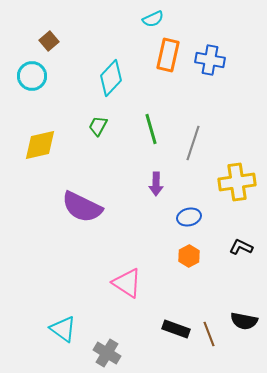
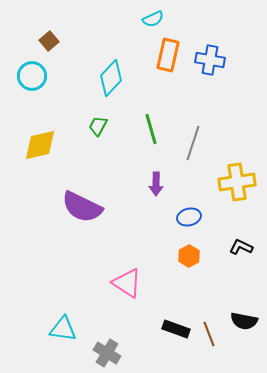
cyan triangle: rotated 28 degrees counterclockwise
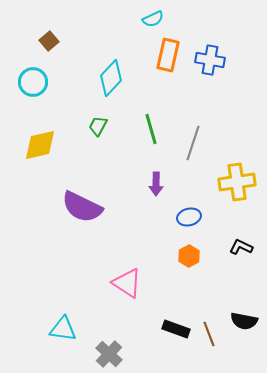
cyan circle: moved 1 px right, 6 px down
gray cross: moved 2 px right, 1 px down; rotated 12 degrees clockwise
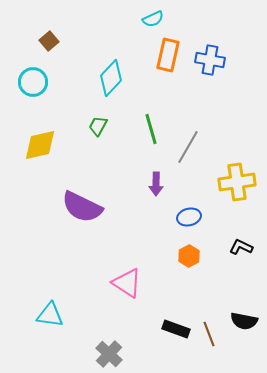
gray line: moved 5 px left, 4 px down; rotated 12 degrees clockwise
cyan triangle: moved 13 px left, 14 px up
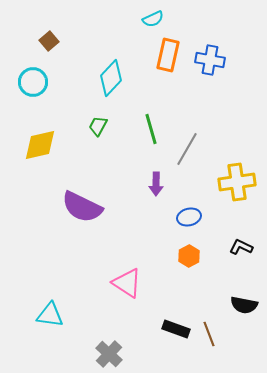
gray line: moved 1 px left, 2 px down
black semicircle: moved 16 px up
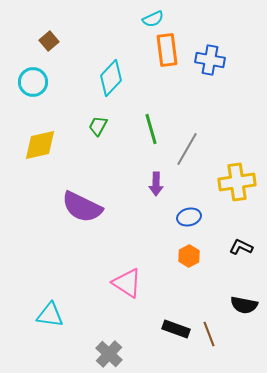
orange rectangle: moved 1 px left, 5 px up; rotated 20 degrees counterclockwise
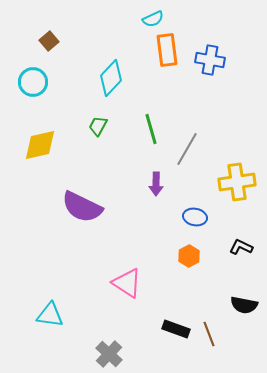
blue ellipse: moved 6 px right; rotated 25 degrees clockwise
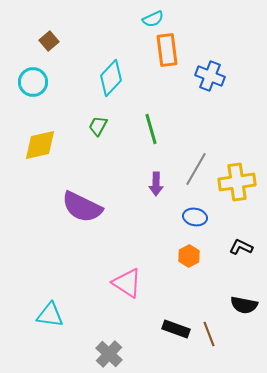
blue cross: moved 16 px down; rotated 12 degrees clockwise
gray line: moved 9 px right, 20 px down
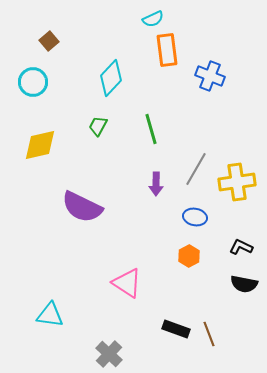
black semicircle: moved 21 px up
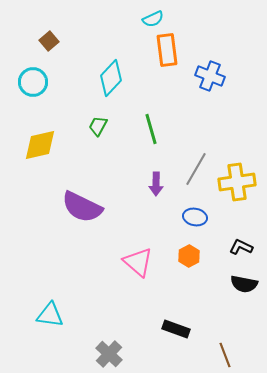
pink triangle: moved 11 px right, 21 px up; rotated 8 degrees clockwise
brown line: moved 16 px right, 21 px down
